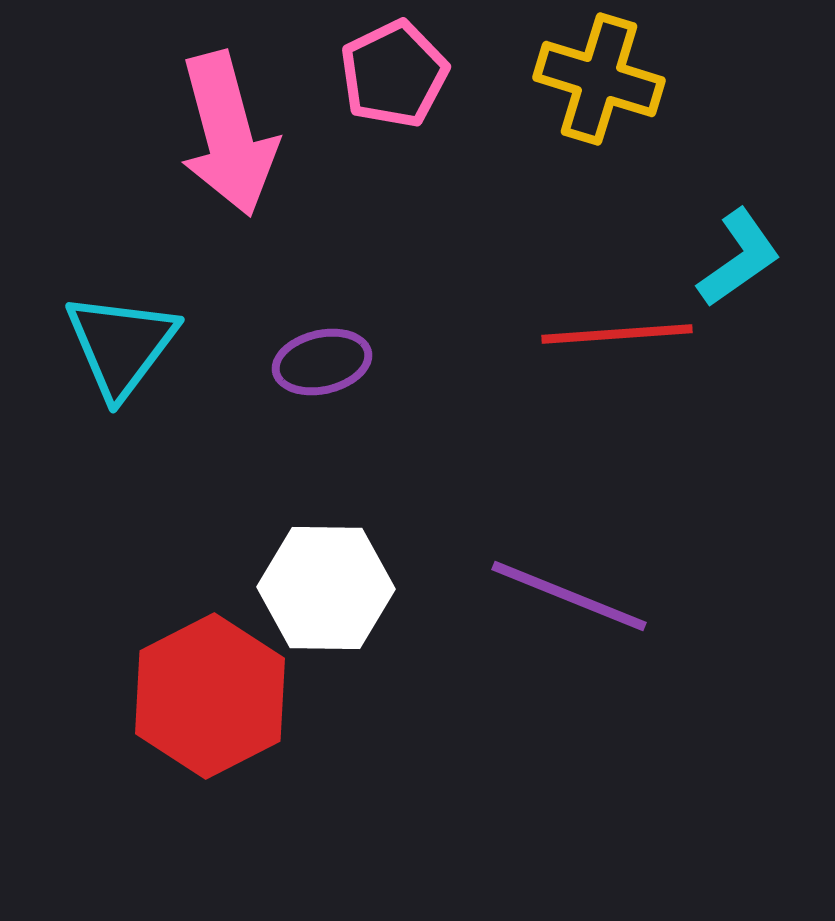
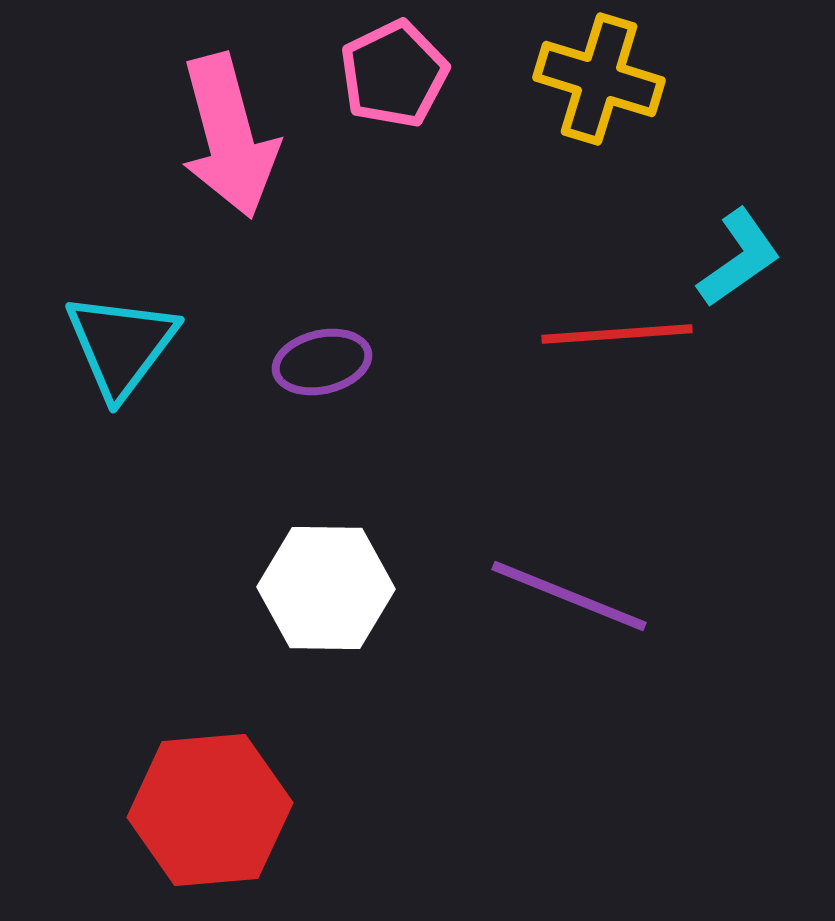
pink arrow: moved 1 px right, 2 px down
red hexagon: moved 114 px down; rotated 22 degrees clockwise
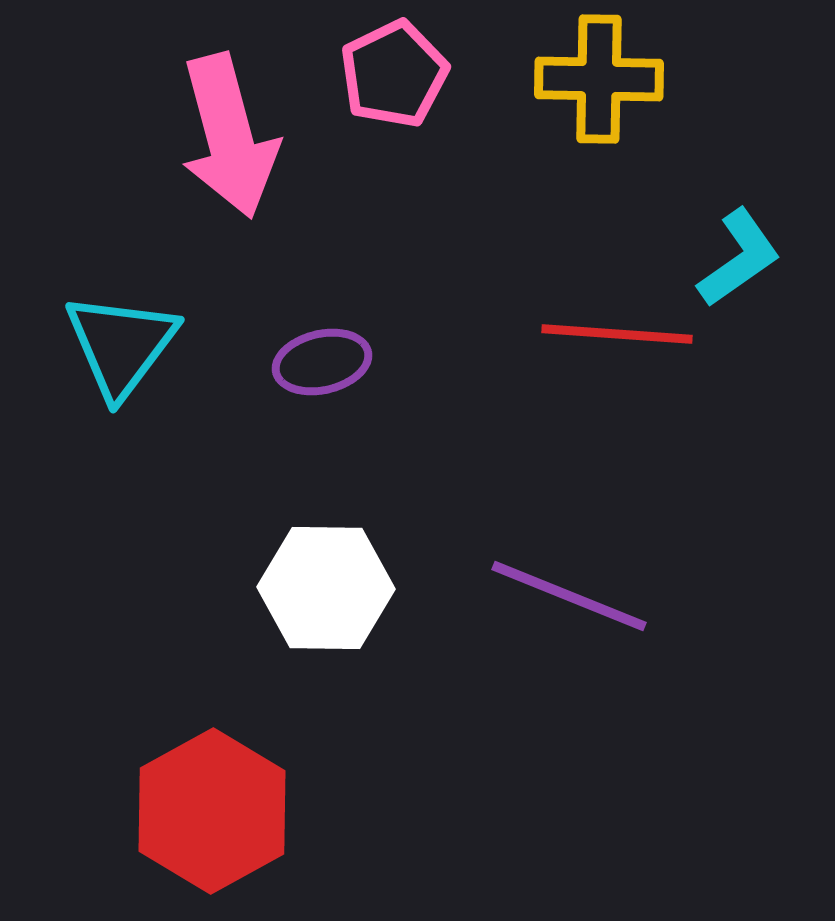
yellow cross: rotated 16 degrees counterclockwise
red line: rotated 8 degrees clockwise
red hexagon: moved 2 px right, 1 px down; rotated 24 degrees counterclockwise
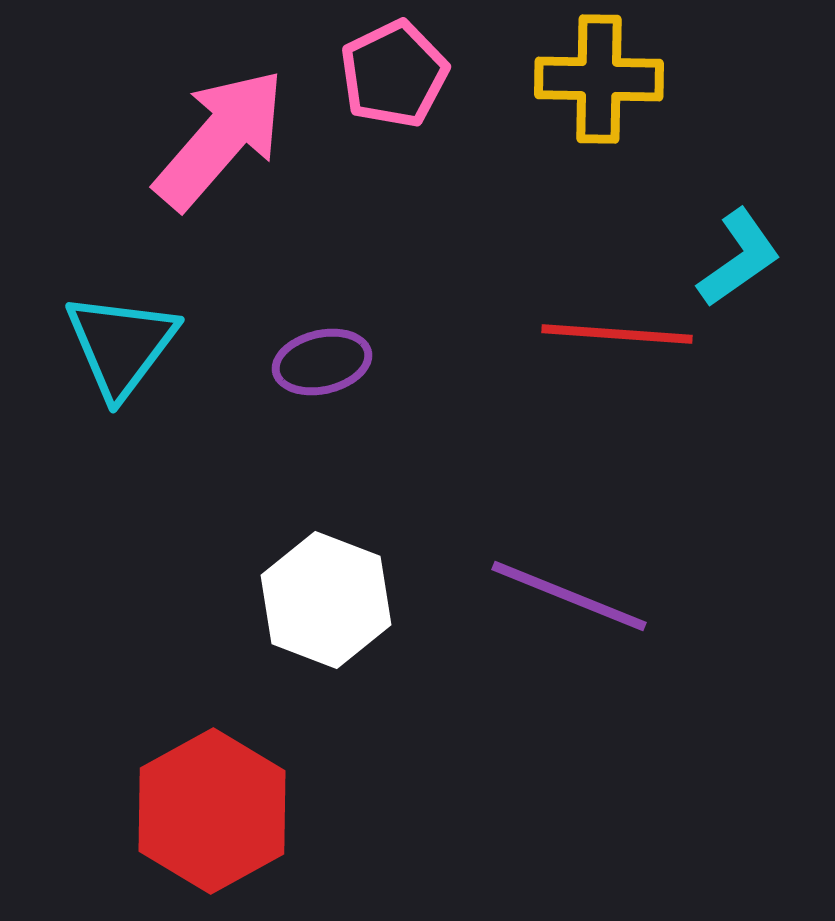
pink arrow: moved 9 px left, 3 px down; rotated 124 degrees counterclockwise
white hexagon: moved 12 px down; rotated 20 degrees clockwise
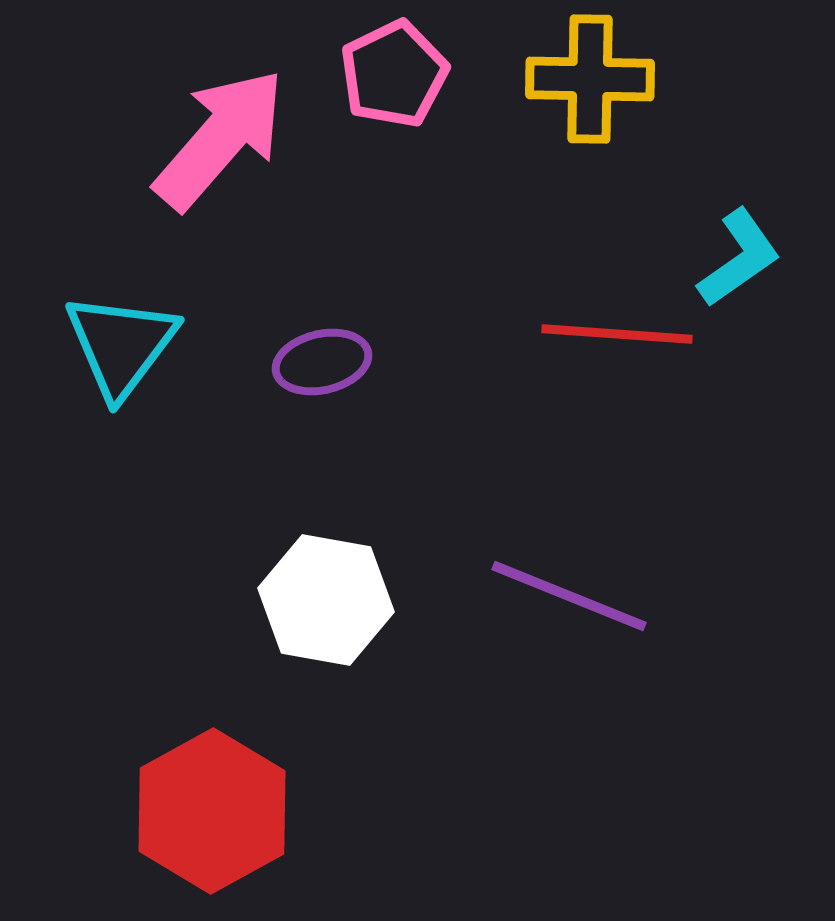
yellow cross: moved 9 px left
white hexagon: rotated 11 degrees counterclockwise
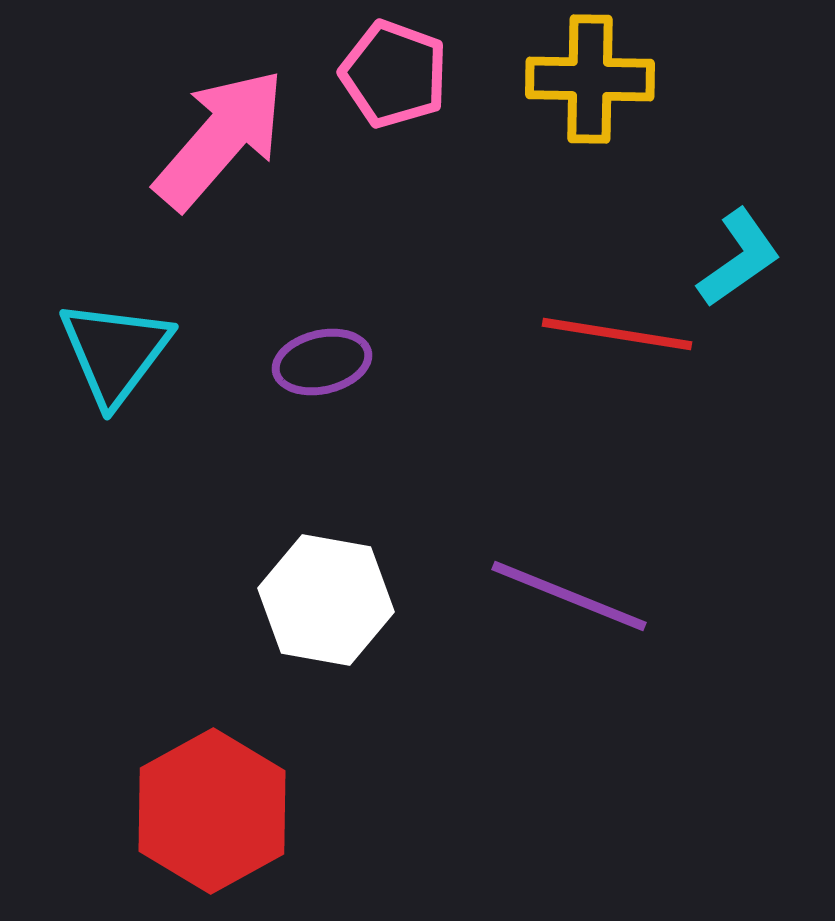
pink pentagon: rotated 26 degrees counterclockwise
red line: rotated 5 degrees clockwise
cyan triangle: moved 6 px left, 7 px down
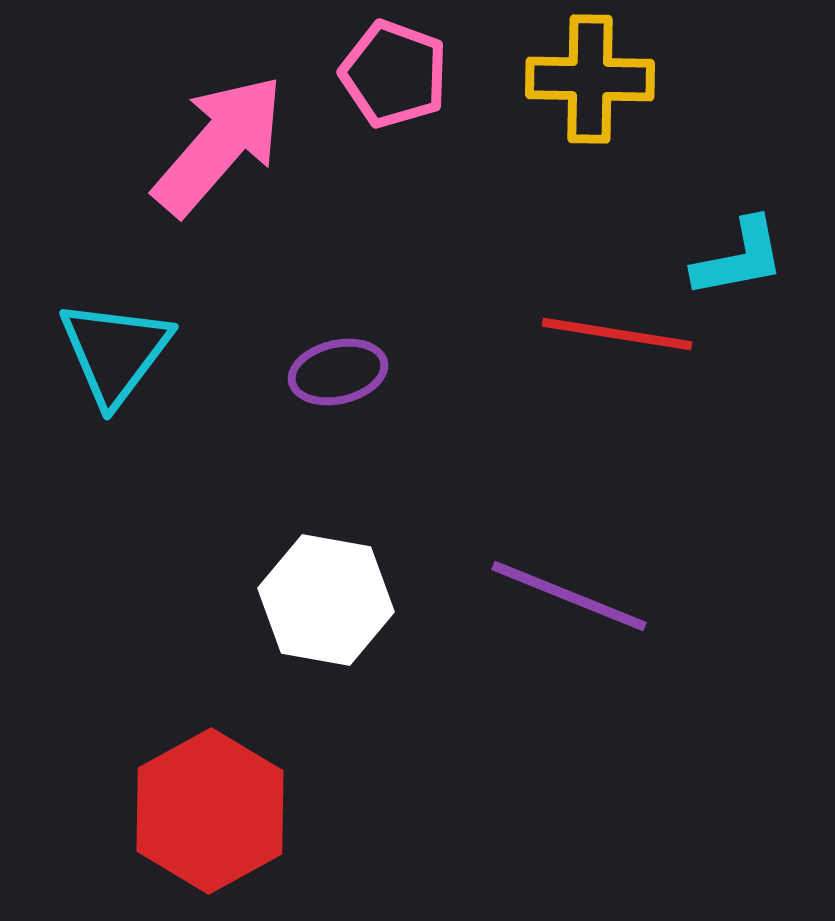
pink arrow: moved 1 px left, 6 px down
cyan L-shape: rotated 24 degrees clockwise
purple ellipse: moved 16 px right, 10 px down
red hexagon: moved 2 px left
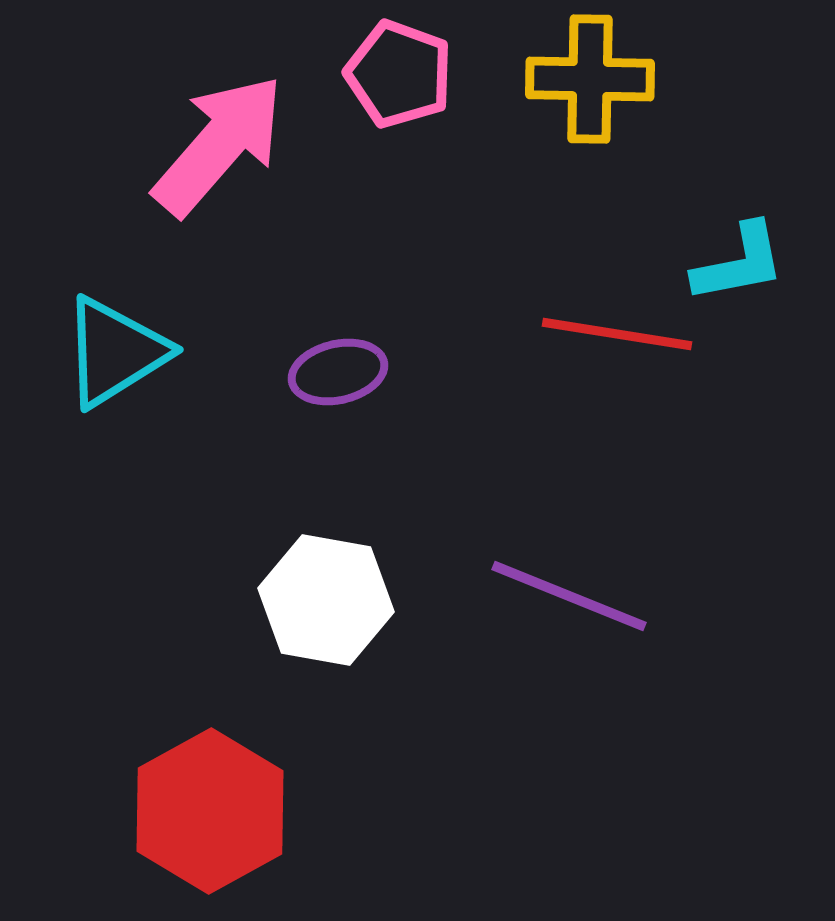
pink pentagon: moved 5 px right
cyan L-shape: moved 5 px down
cyan triangle: rotated 21 degrees clockwise
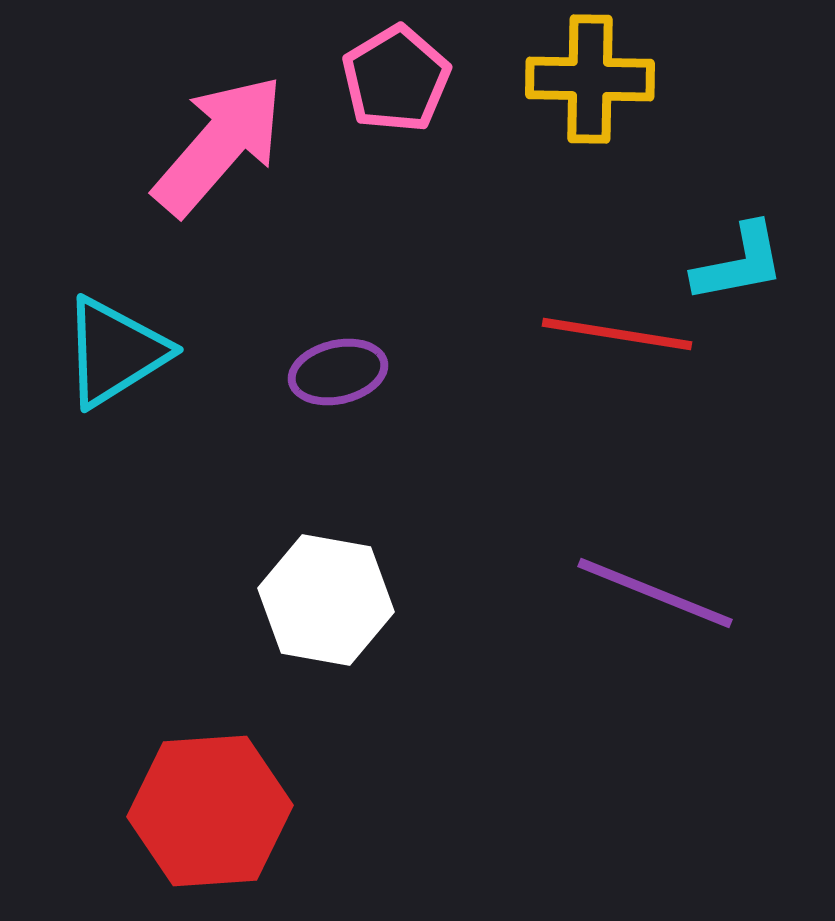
pink pentagon: moved 3 px left, 5 px down; rotated 21 degrees clockwise
purple line: moved 86 px right, 3 px up
red hexagon: rotated 25 degrees clockwise
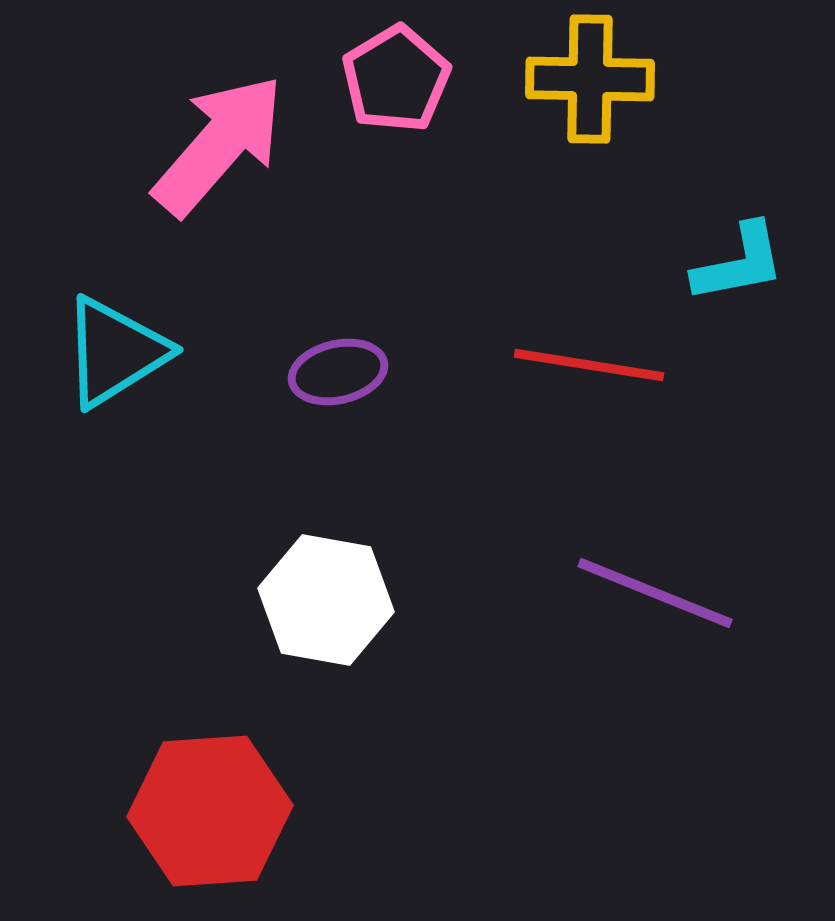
red line: moved 28 px left, 31 px down
